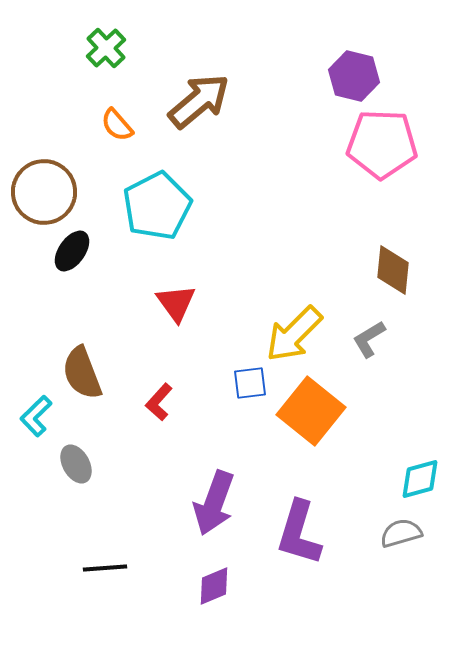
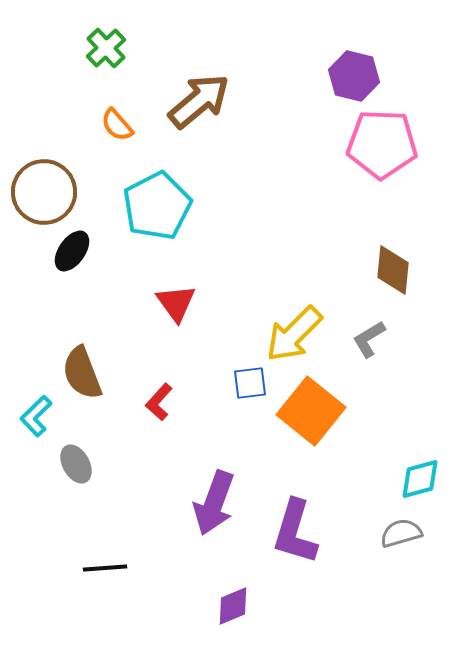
purple L-shape: moved 4 px left, 1 px up
purple diamond: moved 19 px right, 20 px down
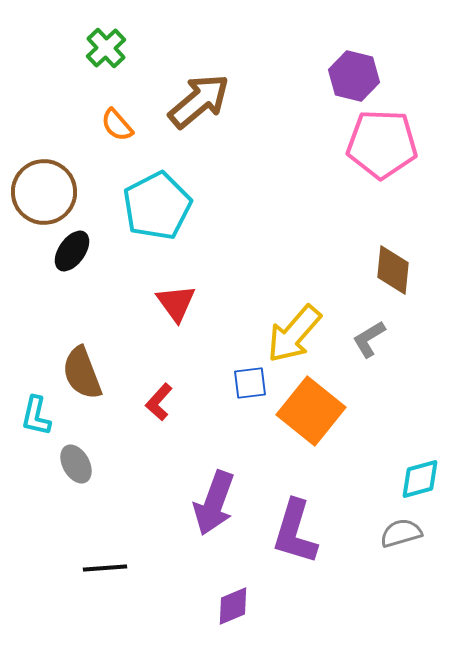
yellow arrow: rotated 4 degrees counterclockwise
cyan L-shape: rotated 33 degrees counterclockwise
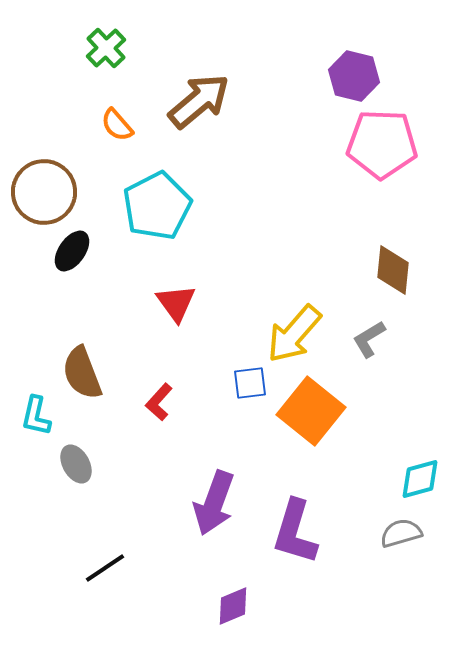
black line: rotated 30 degrees counterclockwise
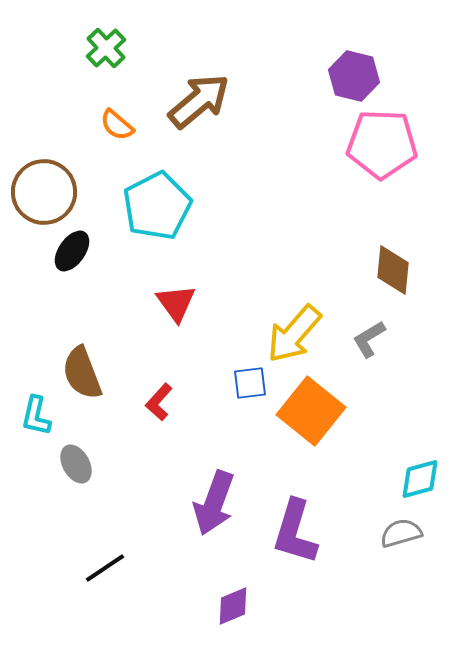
orange semicircle: rotated 9 degrees counterclockwise
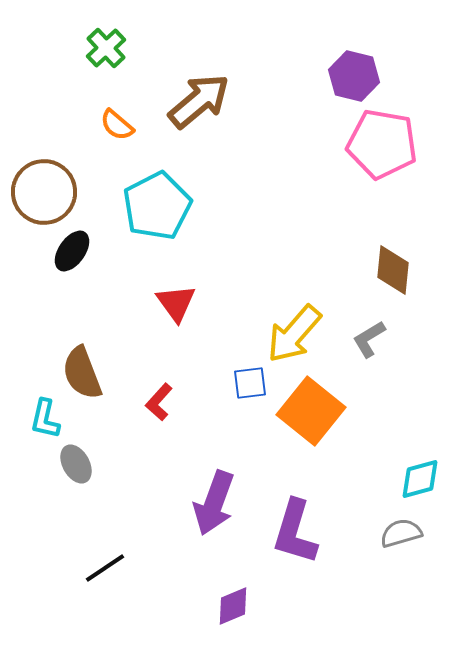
pink pentagon: rotated 8 degrees clockwise
cyan L-shape: moved 9 px right, 3 px down
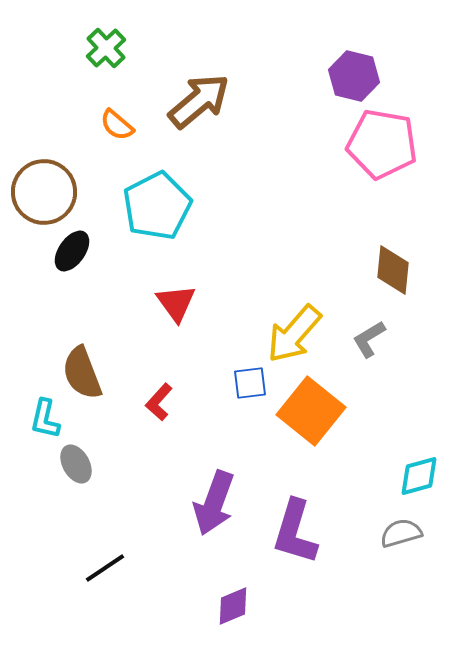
cyan diamond: moved 1 px left, 3 px up
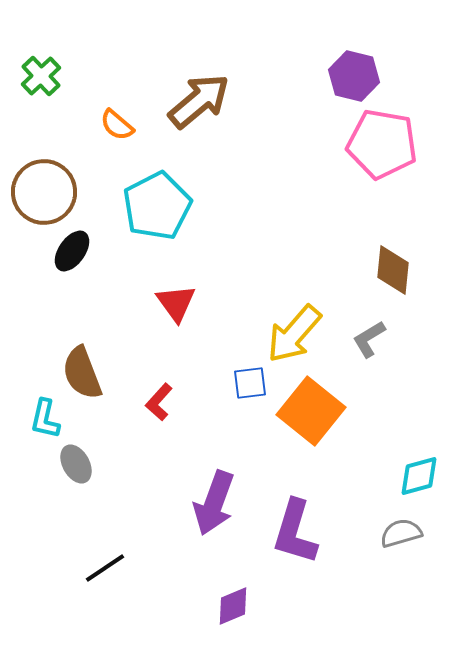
green cross: moved 65 px left, 28 px down
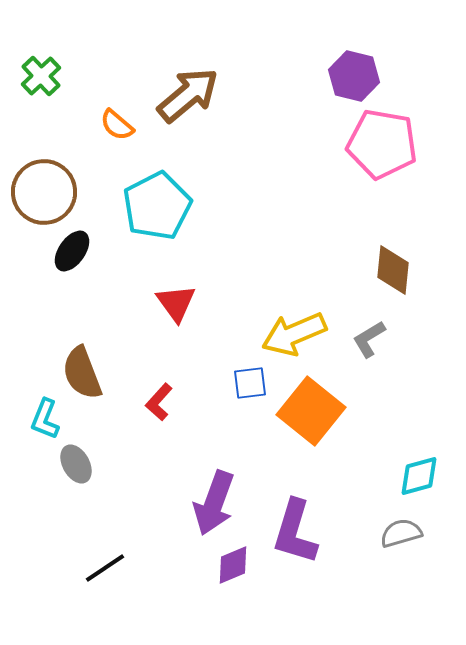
brown arrow: moved 11 px left, 6 px up
yellow arrow: rotated 26 degrees clockwise
cyan L-shape: rotated 9 degrees clockwise
purple diamond: moved 41 px up
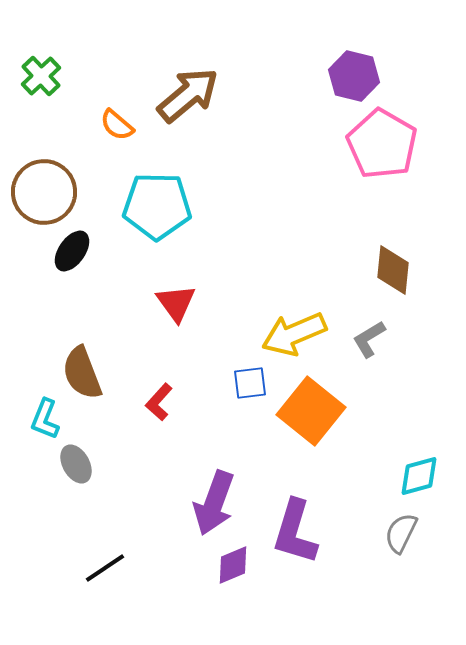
pink pentagon: rotated 20 degrees clockwise
cyan pentagon: rotated 28 degrees clockwise
gray semicircle: rotated 48 degrees counterclockwise
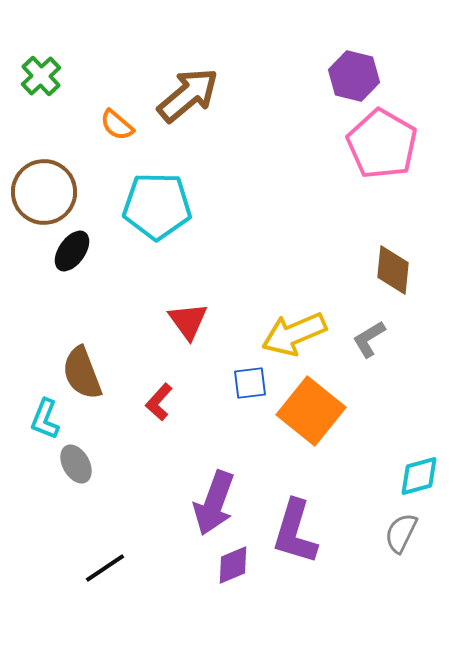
red triangle: moved 12 px right, 18 px down
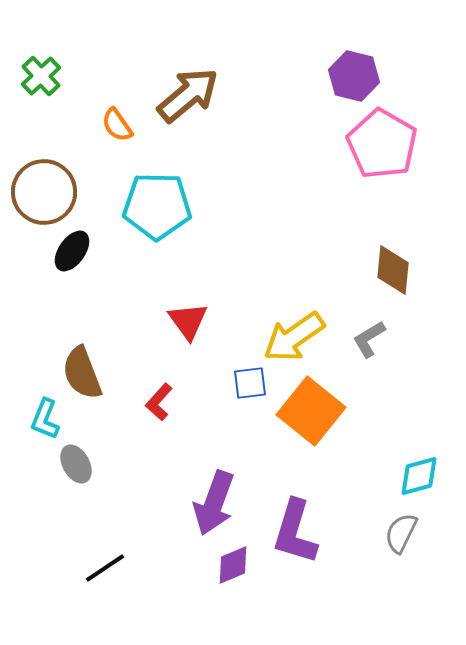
orange semicircle: rotated 15 degrees clockwise
yellow arrow: moved 3 px down; rotated 12 degrees counterclockwise
